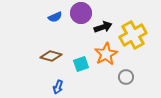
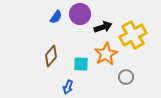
purple circle: moved 1 px left, 1 px down
blue semicircle: moved 1 px right; rotated 32 degrees counterclockwise
brown diamond: rotated 65 degrees counterclockwise
cyan square: rotated 21 degrees clockwise
blue arrow: moved 10 px right
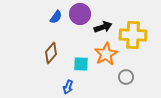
yellow cross: rotated 32 degrees clockwise
brown diamond: moved 3 px up
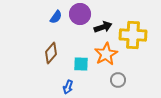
gray circle: moved 8 px left, 3 px down
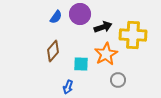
brown diamond: moved 2 px right, 2 px up
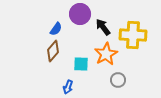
blue semicircle: moved 12 px down
black arrow: rotated 108 degrees counterclockwise
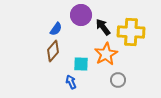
purple circle: moved 1 px right, 1 px down
yellow cross: moved 2 px left, 3 px up
blue arrow: moved 3 px right, 5 px up; rotated 136 degrees clockwise
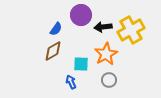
black arrow: rotated 60 degrees counterclockwise
yellow cross: moved 2 px up; rotated 32 degrees counterclockwise
brown diamond: rotated 20 degrees clockwise
gray circle: moved 9 px left
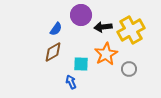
brown diamond: moved 1 px down
gray circle: moved 20 px right, 11 px up
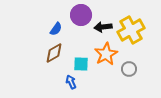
brown diamond: moved 1 px right, 1 px down
